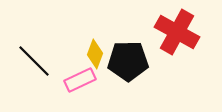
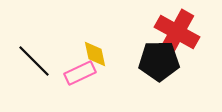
yellow diamond: rotated 32 degrees counterclockwise
black pentagon: moved 31 px right
pink rectangle: moved 7 px up
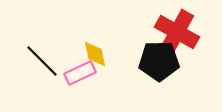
black line: moved 8 px right
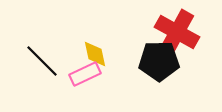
pink rectangle: moved 5 px right, 1 px down
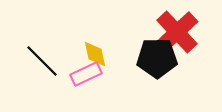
red cross: rotated 18 degrees clockwise
black pentagon: moved 2 px left, 3 px up
pink rectangle: moved 1 px right
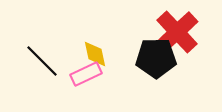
black pentagon: moved 1 px left
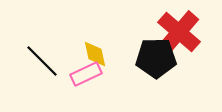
red cross: moved 2 px right; rotated 6 degrees counterclockwise
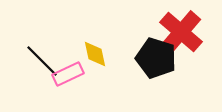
red cross: moved 2 px right
black pentagon: rotated 18 degrees clockwise
pink rectangle: moved 18 px left
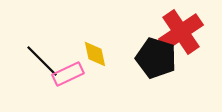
red cross: rotated 15 degrees clockwise
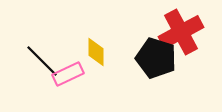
red cross: rotated 6 degrees clockwise
yellow diamond: moved 1 px right, 2 px up; rotated 12 degrees clockwise
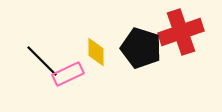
red cross: rotated 9 degrees clockwise
black pentagon: moved 15 px left, 10 px up
